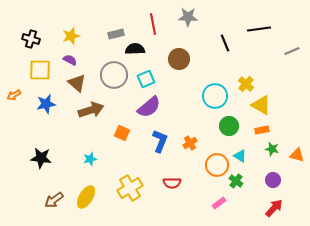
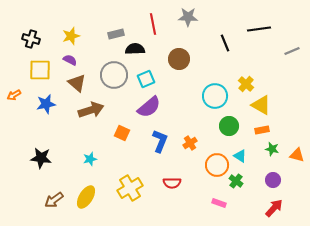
pink rectangle at (219, 203): rotated 56 degrees clockwise
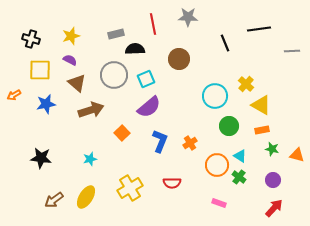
gray line at (292, 51): rotated 21 degrees clockwise
orange square at (122, 133): rotated 21 degrees clockwise
green cross at (236, 181): moved 3 px right, 4 px up
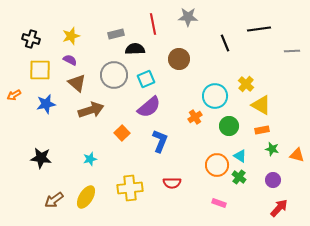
orange cross at (190, 143): moved 5 px right, 26 px up
yellow cross at (130, 188): rotated 25 degrees clockwise
red arrow at (274, 208): moved 5 px right
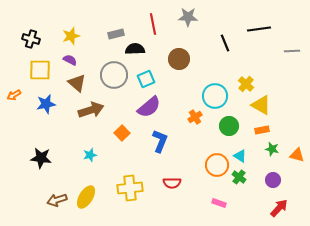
cyan star at (90, 159): moved 4 px up
brown arrow at (54, 200): moved 3 px right; rotated 18 degrees clockwise
